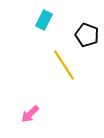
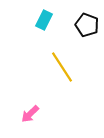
black pentagon: moved 10 px up
yellow line: moved 2 px left, 2 px down
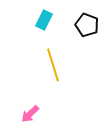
yellow line: moved 9 px left, 2 px up; rotated 16 degrees clockwise
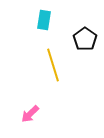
cyan rectangle: rotated 18 degrees counterclockwise
black pentagon: moved 2 px left, 14 px down; rotated 15 degrees clockwise
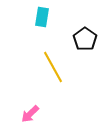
cyan rectangle: moved 2 px left, 3 px up
yellow line: moved 2 px down; rotated 12 degrees counterclockwise
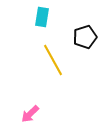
black pentagon: moved 2 px up; rotated 20 degrees clockwise
yellow line: moved 7 px up
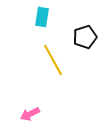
pink arrow: rotated 18 degrees clockwise
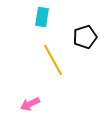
pink arrow: moved 10 px up
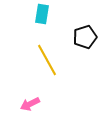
cyan rectangle: moved 3 px up
yellow line: moved 6 px left
